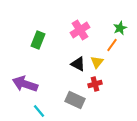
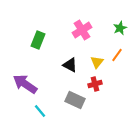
pink cross: moved 2 px right
orange line: moved 5 px right, 10 px down
black triangle: moved 8 px left, 1 px down
purple arrow: rotated 15 degrees clockwise
cyan line: moved 1 px right
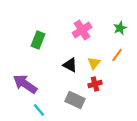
yellow triangle: moved 3 px left, 1 px down
cyan line: moved 1 px left, 1 px up
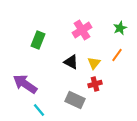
black triangle: moved 1 px right, 3 px up
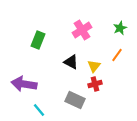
yellow triangle: moved 3 px down
purple arrow: moved 1 px left; rotated 25 degrees counterclockwise
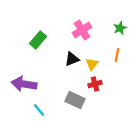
green rectangle: rotated 18 degrees clockwise
orange line: rotated 24 degrees counterclockwise
black triangle: moved 1 px right, 3 px up; rotated 49 degrees counterclockwise
yellow triangle: moved 2 px left, 2 px up
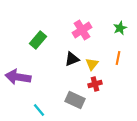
orange line: moved 1 px right, 3 px down
purple arrow: moved 6 px left, 7 px up
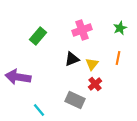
pink cross: rotated 12 degrees clockwise
green rectangle: moved 4 px up
red cross: rotated 24 degrees counterclockwise
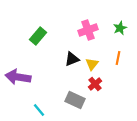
pink cross: moved 6 px right
